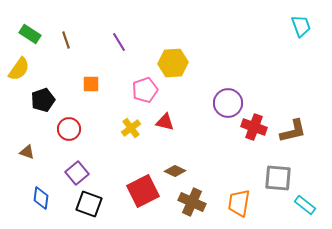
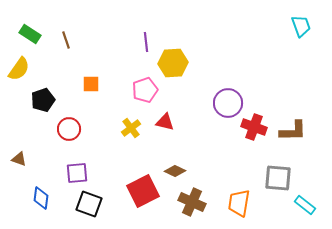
purple line: moved 27 px right; rotated 24 degrees clockwise
brown L-shape: rotated 12 degrees clockwise
brown triangle: moved 8 px left, 7 px down
purple square: rotated 35 degrees clockwise
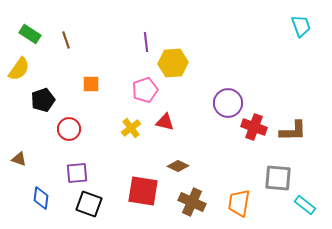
brown diamond: moved 3 px right, 5 px up
red square: rotated 36 degrees clockwise
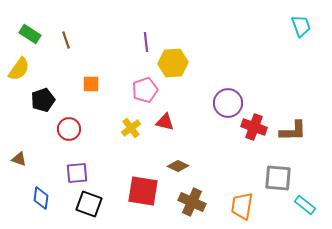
orange trapezoid: moved 3 px right, 3 px down
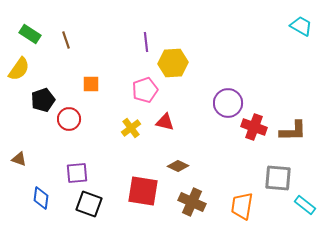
cyan trapezoid: rotated 40 degrees counterclockwise
red circle: moved 10 px up
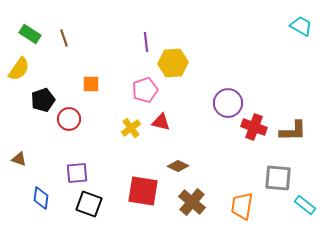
brown line: moved 2 px left, 2 px up
red triangle: moved 4 px left
brown cross: rotated 16 degrees clockwise
